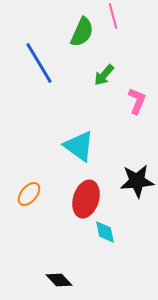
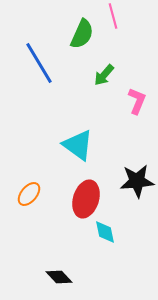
green semicircle: moved 2 px down
cyan triangle: moved 1 px left, 1 px up
black diamond: moved 3 px up
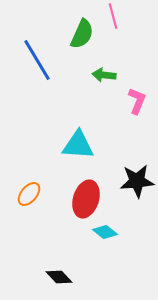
blue line: moved 2 px left, 3 px up
green arrow: rotated 55 degrees clockwise
cyan triangle: rotated 32 degrees counterclockwise
cyan diamond: rotated 40 degrees counterclockwise
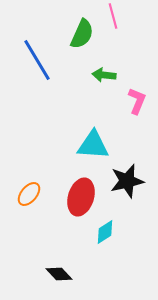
cyan triangle: moved 15 px right
black star: moved 10 px left; rotated 8 degrees counterclockwise
red ellipse: moved 5 px left, 2 px up
cyan diamond: rotated 70 degrees counterclockwise
black diamond: moved 3 px up
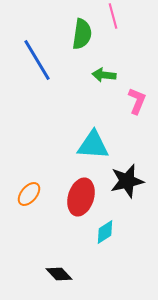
green semicircle: rotated 16 degrees counterclockwise
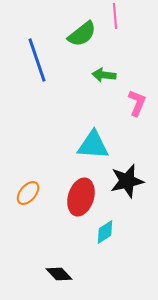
pink line: moved 2 px right; rotated 10 degrees clockwise
green semicircle: rotated 44 degrees clockwise
blue line: rotated 12 degrees clockwise
pink L-shape: moved 2 px down
orange ellipse: moved 1 px left, 1 px up
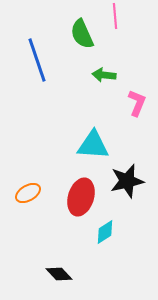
green semicircle: rotated 104 degrees clockwise
orange ellipse: rotated 20 degrees clockwise
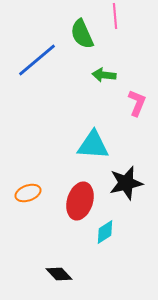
blue line: rotated 69 degrees clockwise
black star: moved 1 px left, 2 px down
orange ellipse: rotated 10 degrees clockwise
red ellipse: moved 1 px left, 4 px down
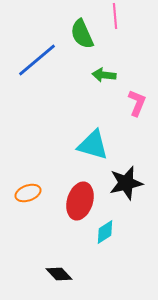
cyan triangle: rotated 12 degrees clockwise
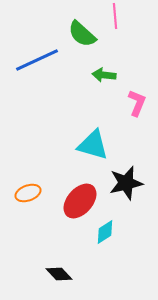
green semicircle: rotated 24 degrees counterclockwise
blue line: rotated 15 degrees clockwise
red ellipse: rotated 24 degrees clockwise
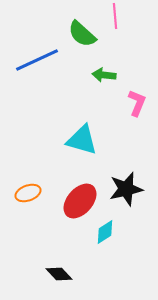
cyan triangle: moved 11 px left, 5 px up
black star: moved 6 px down
